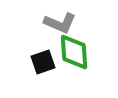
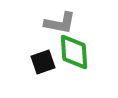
gray L-shape: rotated 12 degrees counterclockwise
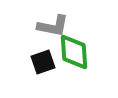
gray L-shape: moved 7 px left, 3 px down
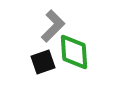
gray L-shape: rotated 56 degrees counterclockwise
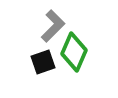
green diamond: rotated 27 degrees clockwise
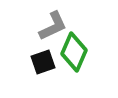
gray L-shape: rotated 20 degrees clockwise
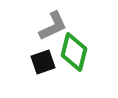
green diamond: rotated 9 degrees counterclockwise
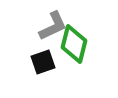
green diamond: moved 8 px up
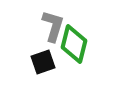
gray L-shape: rotated 48 degrees counterclockwise
